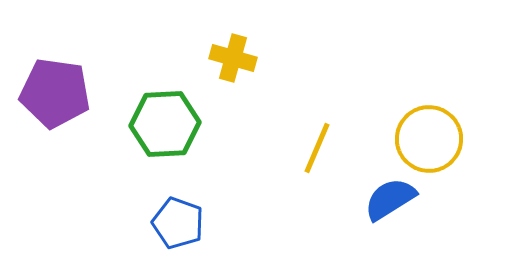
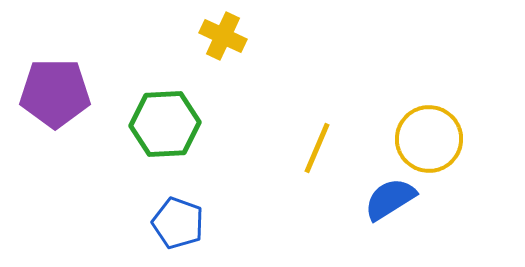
yellow cross: moved 10 px left, 22 px up; rotated 9 degrees clockwise
purple pentagon: rotated 8 degrees counterclockwise
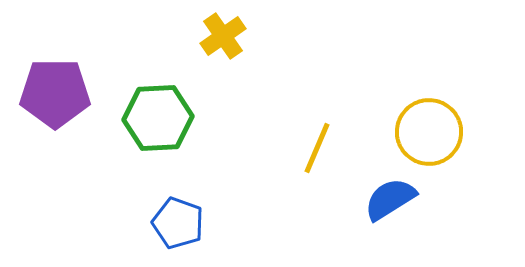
yellow cross: rotated 30 degrees clockwise
green hexagon: moved 7 px left, 6 px up
yellow circle: moved 7 px up
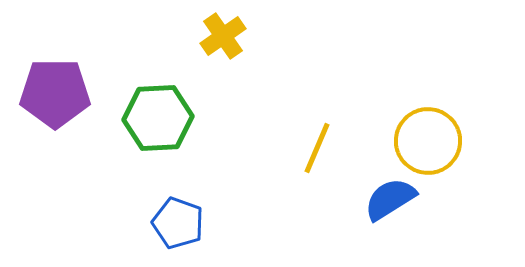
yellow circle: moved 1 px left, 9 px down
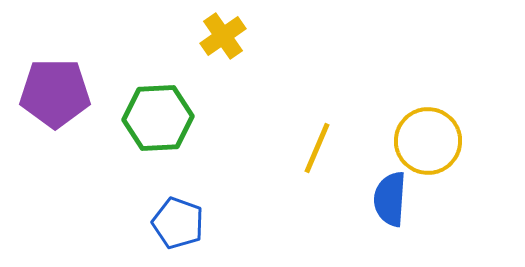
blue semicircle: rotated 54 degrees counterclockwise
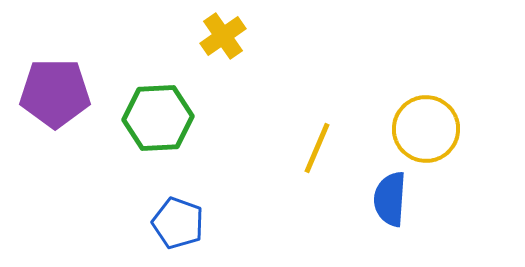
yellow circle: moved 2 px left, 12 px up
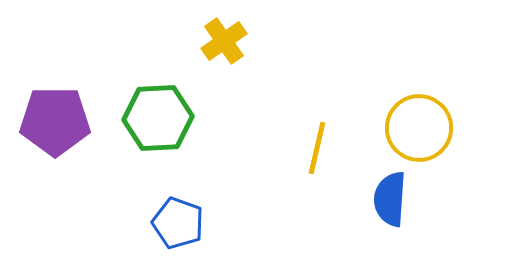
yellow cross: moved 1 px right, 5 px down
purple pentagon: moved 28 px down
yellow circle: moved 7 px left, 1 px up
yellow line: rotated 10 degrees counterclockwise
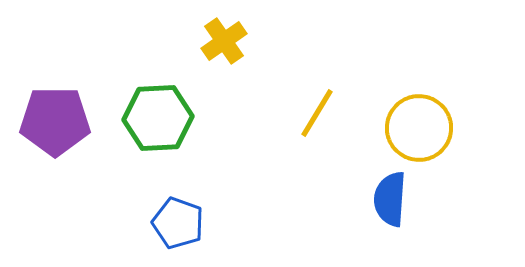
yellow line: moved 35 px up; rotated 18 degrees clockwise
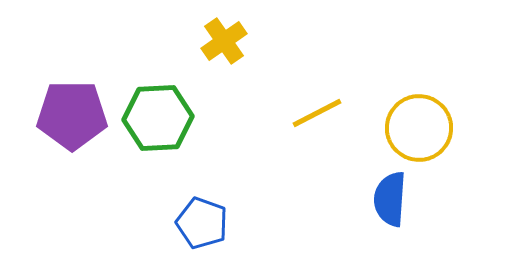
yellow line: rotated 32 degrees clockwise
purple pentagon: moved 17 px right, 6 px up
blue pentagon: moved 24 px right
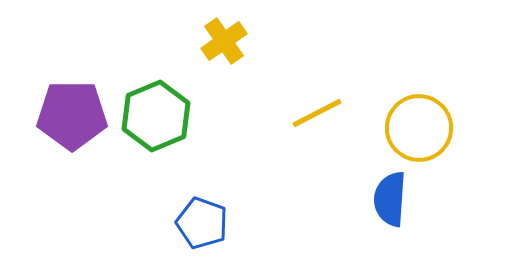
green hexagon: moved 2 px left, 2 px up; rotated 20 degrees counterclockwise
